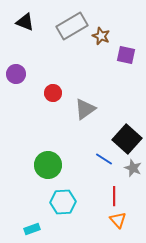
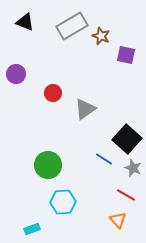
red line: moved 12 px right, 1 px up; rotated 60 degrees counterclockwise
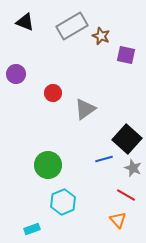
blue line: rotated 48 degrees counterclockwise
cyan hexagon: rotated 20 degrees counterclockwise
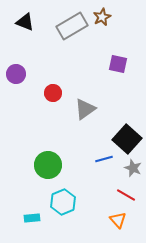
brown star: moved 1 px right, 19 px up; rotated 24 degrees clockwise
purple square: moved 8 px left, 9 px down
cyan rectangle: moved 11 px up; rotated 14 degrees clockwise
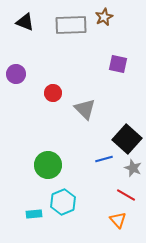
brown star: moved 2 px right
gray rectangle: moved 1 px left, 1 px up; rotated 28 degrees clockwise
gray triangle: rotated 40 degrees counterclockwise
cyan rectangle: moved 2 px right, 4 px up
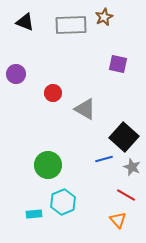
gray triangle: rotated 15 degrees counterclockwise
black square: moved 3 px left, 2 px up
gray star: moved 1 px left, 1 px up
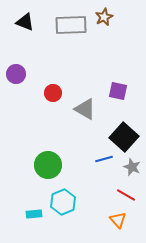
purple square: moved 27 px down
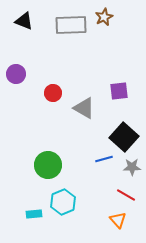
black triangle: moved 1 px left, 1 px up
purple square: moved 1 px right; rotated 18 degrees counterclockwise
gray triangle: moved 1 px left, 1 px up
gray star: rotated 24 degrees counterclockwise
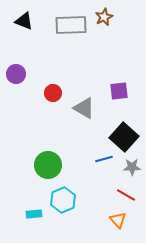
cyan hexagon: moved 2 px up
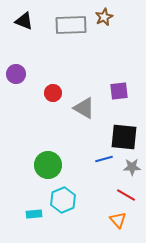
black square: rotated 36 degrees counterclockwise
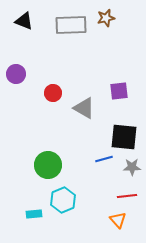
brown star: moved 2 px right, 1 px down; rotated 12 degrees clockwise
red line: moved 1 px right, 1 px down; rotated 36 degrees counterclockwise
